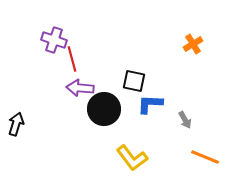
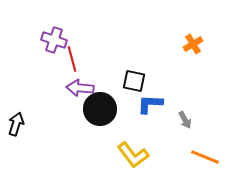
black circle: moved 4 px left
yellow L-shape: moved 1 px right, 3 px up
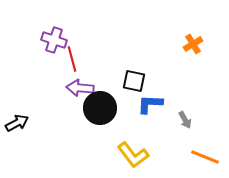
black circle: moved 1 px up
black arrow: moved 1 px right, 1 px up; rotated 45 degrees clockwise
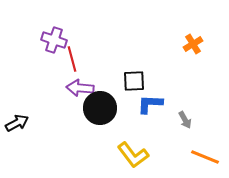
black square: rotated 15 degrees counterclockwise
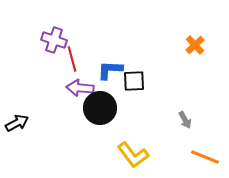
orange cross: moved 2 px right, 1 px down; rotated 12 degrees counterclockwise
blue L-shape: moved 40 px left, 34 px up
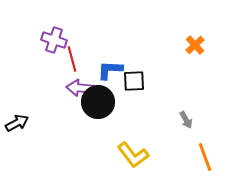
black circle: moved 2 px left, 6 px up
gray arrow: moved 1 px right
orange line: rotated 48 degrees clockwise
